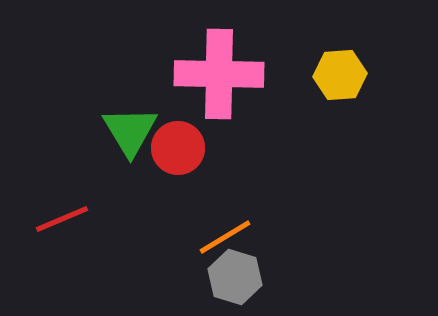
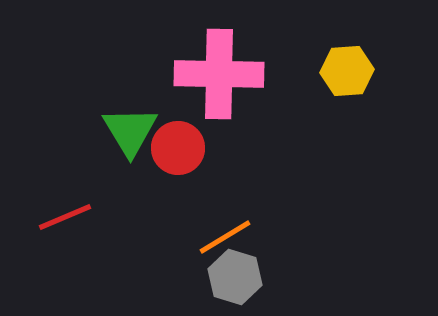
yellow hexagon: moved 7 px right, 4 px up
red line: moved 3 px right, 2 px up
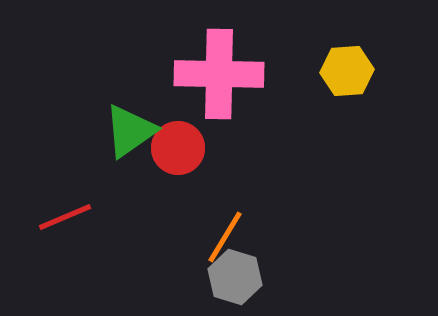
green triangle: rotated 26 degrees clockwise
orange line: rotated 28 degrees counterclockwise
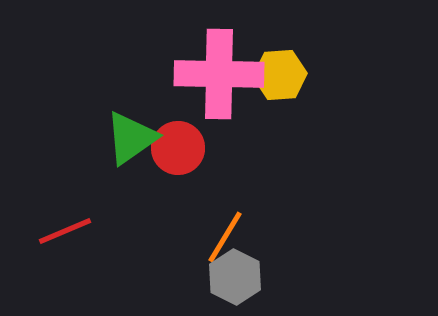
yellow hexagon: moved 67 px left, 4 px down
green triangle: moved 1 px right, 7 px down
red line: moved 14 px down
gray hexagon: rotated 10 degrees clockwise
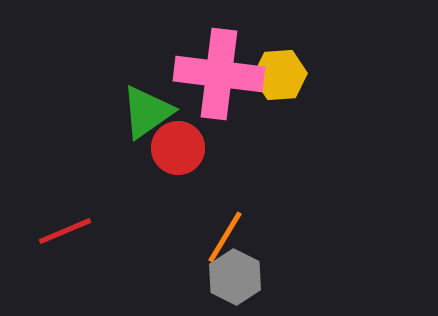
pink cross: rotated 6 degrees clockwise
green triangle: moved 16 px right, 26 px up
